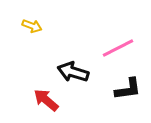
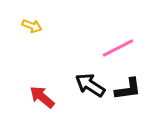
black arrow: moved 17 px right, 13 px down; rotated 16 degrees clockwise
red arrow: moved 4 px left, 3 px up
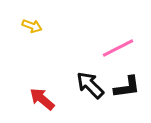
black arrow: rotated 12 degrees clockwise
black L-shape: moved 1 px left, 2 px up
red arrow: moved 2 px down
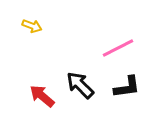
black arrow: moved 10 px left
red arrow: moved 3 px up
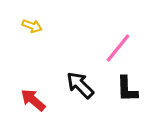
pink line: rotated 24 degrees counterclockwise
black L-shape: moved 2 px down; rotated 96 degrees clockwise
red arrow: moved 9 px left, 4 px down
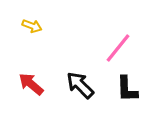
red arrow: moved 2 px left, 16 px up
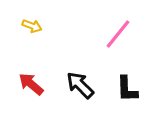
pink line: moved 14 px up
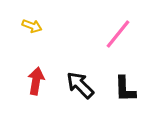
red arrow: moved 5 px right, 3 px up; rotated 60 degrees clockwise
black L-shape: moved 2 px left
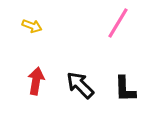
pink line: moved 11 px up; rotated 8 degrees counterclockwise
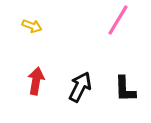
pink line: moved 3 px up
black arrow: moved 2 px down; rotated 72 degrees clockwise
